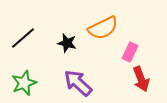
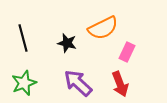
black line: rotated 64 degrees counterclockwise
pink rectangle: moved 3 px left
red arrow: moved 21 px left, 5 px down
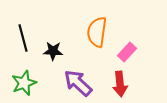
orange semicircle: moved 6 px left, 4 px down; rotated 124 degrees clockwise
black star: moved 14 px left, 8 px down; rotated 12 degrees counterclockwise
pink rectangle: rotated 18 degrees clockwise
red arrow: rotated 15 degrees clockwise
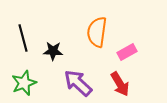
pink rectangle: rotated 18 degrees clockwise
red arrow: rotated 25 degrees counterclockwise
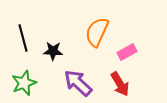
orange semicircle: rotated 16 degrees clockwise
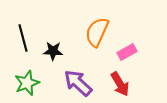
green star: moved 3 px right
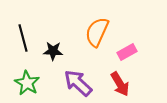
green star: rotated 20 degrees counterclockwise
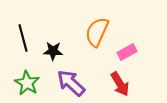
purple arrow: moved 7 px left
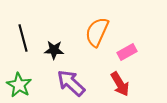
black star: moved 1 px right, 1 px up
green star: moved 8 px left, 2 px down
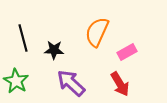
green star: moved 3 px left, 4 px up
